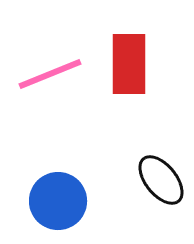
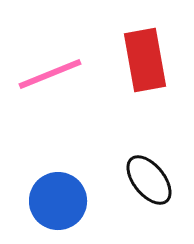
red rectangle: moved 16 px right, 4 px up; rotated 10 degrees counterclockwise
black ellipse: moved 12 px left
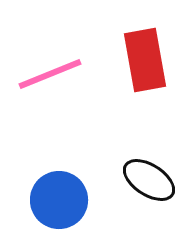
black ellipse: rotated 18 degrees counterclockwise
blue circle: moved 1 px right, 1 px up
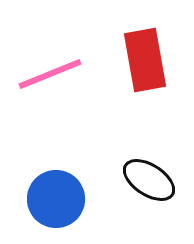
blue circle: moved 3 px left, 1 px up
